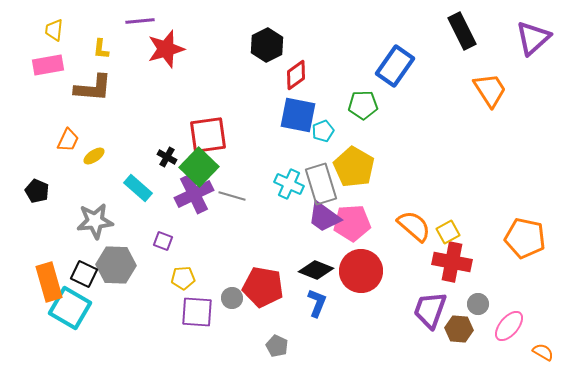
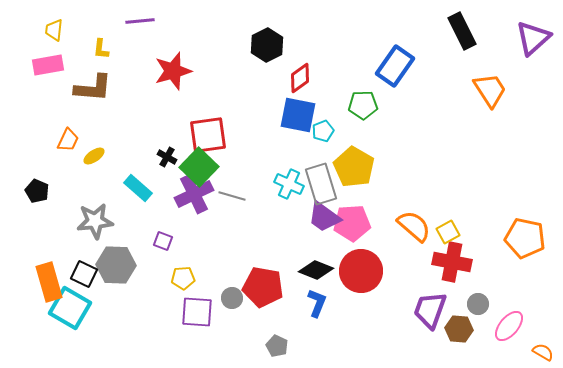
red star at (166, 49): moved 7 px right, 22 px down
red diamond at (296, 75): moved 4 px right, 3 px down
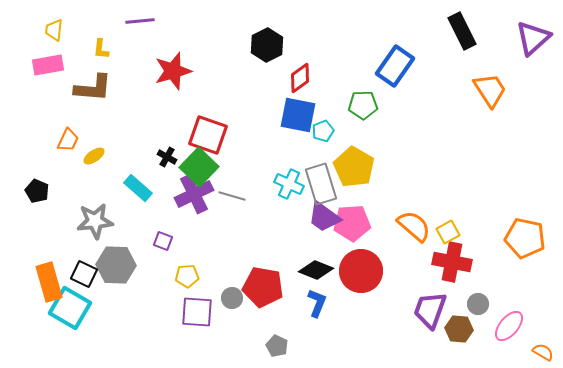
red square at (208, 135): rotated 27 degrees clockwise
yellow pentagon at (183, 278): moved 4 px right, 2 px up
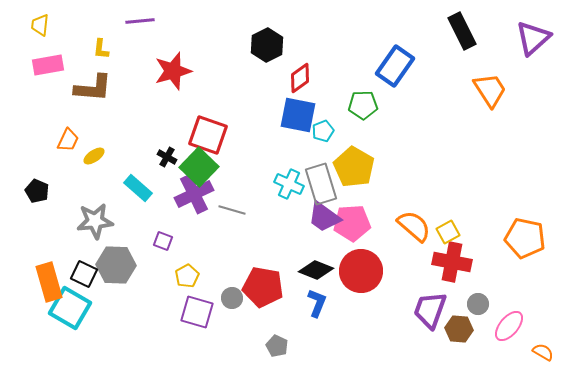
yellow trapezoid at (54, 30): moved 14 px left, 5 px up
gray line at (232, 196): moved 14 px down
yellow pentagon at (187, 276): rotated 25 degrees counterclockwise
purple square at (197, 312): rotated 12 degrees clockwise
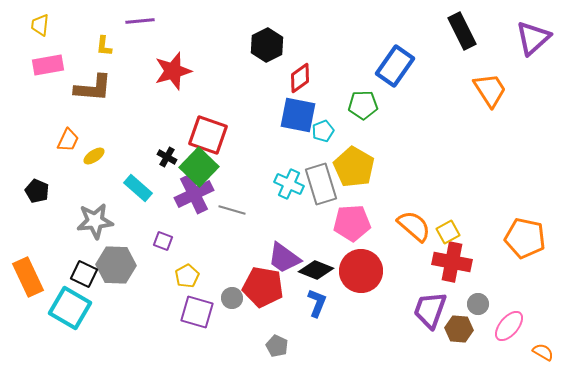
yellow L-shape at (101, 49): moved 3 px right, 3 px up
purple trapezoid at (324, 217): moved 40 px left, 41 px down
orange rectangle at (49, 282): moved 21 px left, 5 px up; rotated 9 degrees counterclockwise
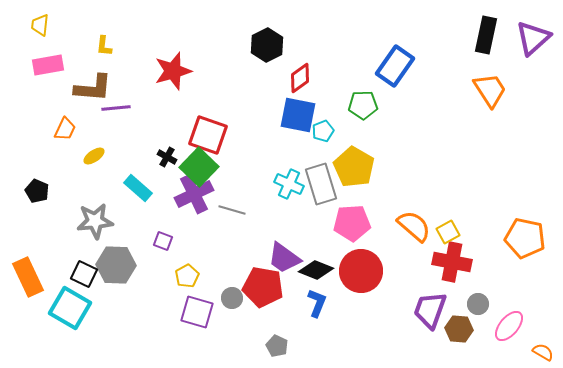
purple line at (140, 21): moved 24 px left, 87 px down
black rectangle at (462, 31): moved 24 px right, 4 px down; rotated 39 degrees clockwise
orange trapezoid at (68, 140): moved 3 px left, 11 px up
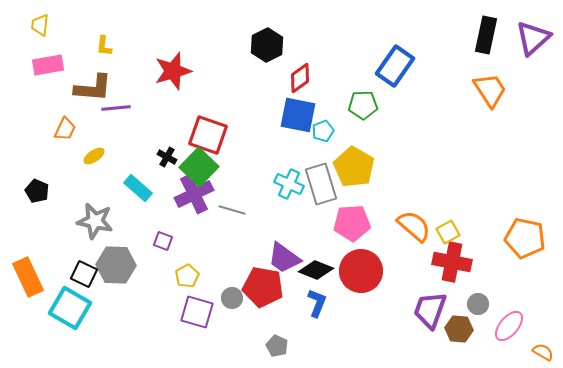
gray star at (95, 221): rotated 18 degrees clockwise
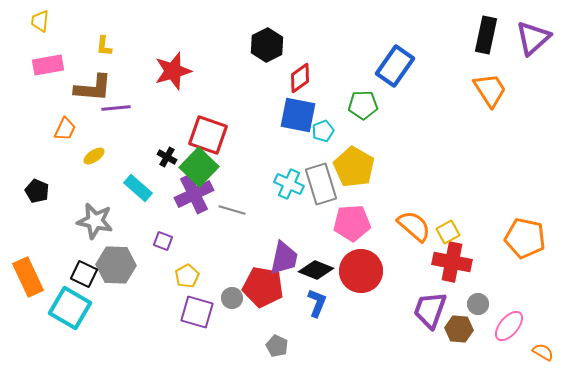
yellow trapezoid at (40, 25): moved 4 px up
purple trapezoid at (284, 258): rotated 114 degrees counterclockwise
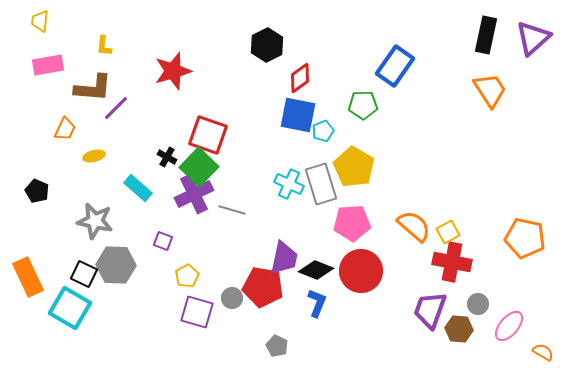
purple line at (116, 108): rotated 40 degrees counterclockwise
yellow ellipse at (94, 156): rotated 20 degrees clockwise
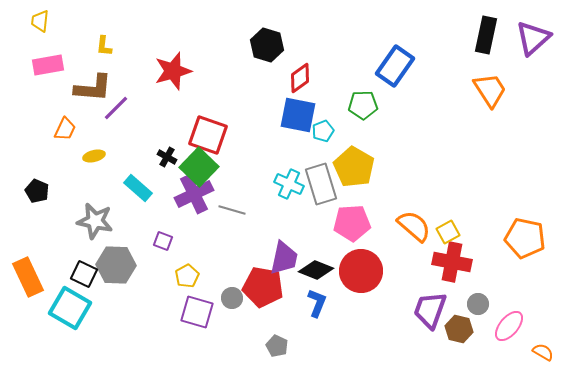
black hexagon at (267, 45): rotated 16 degrees counterclockwise
brown hexagon at (459, 329): rotated 8 degrees clockwise
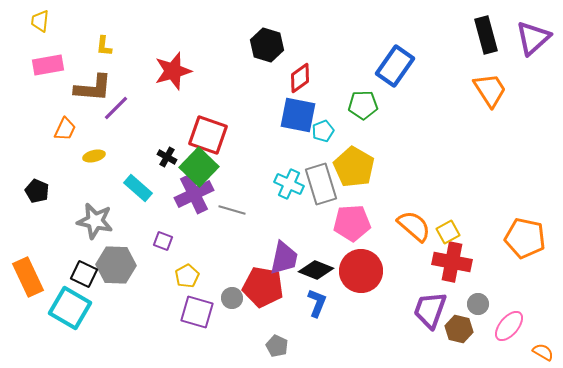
black rectangle at (486, 35): rotated 27 degrees counterclockwise
